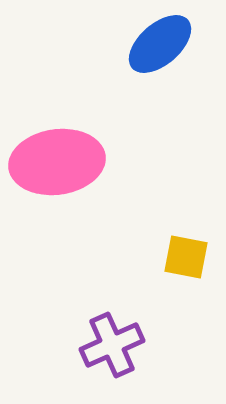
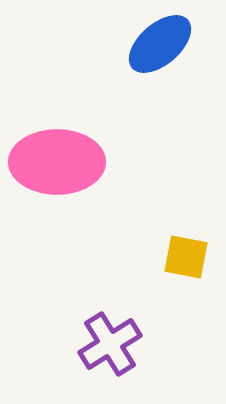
pink ellipse: rotated 8 degrees clockwise
purple cross: moved 2 px left, 1 px up; rotated 8 degrees counterclockwise
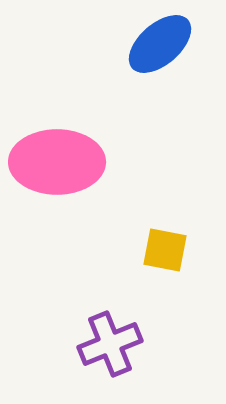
yellow square: moved 21 px left, 7 px up
purple cross: rotated 10 degrees clockwise
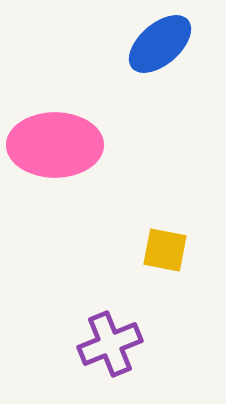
pink ellipse: moved 2 px left, 17 px up
